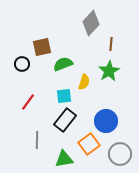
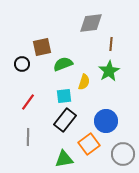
gray diamond: rotated 40 degrees clockwise
gray line: moved 9 px left, 3 px up
gray circle: moved 3 px right
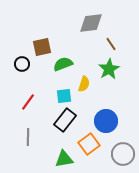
brown line: rotated 40 degrees counterclockwise
green star: moved 2 px up
yellow semicircle: moved 2 px down
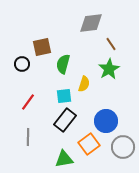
green semicircle: rotated 54 degrees counterclockwise
gray circle: moved 7 px up
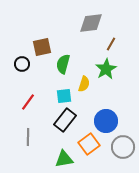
brown line: rotated 64 degrees clockwise
green star: moved 3 px left
